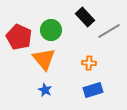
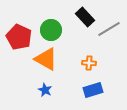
gray line: moved 2 px up
orange triangle: moved 2 px right; rotated 20 degrees counterclockwise
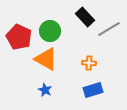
green circle: moved 1 px left, 1 px down
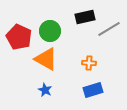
black rectangle: rotated 60 degrees counterclockwise
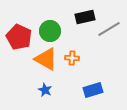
orange cross: moved 17 px left, 5 px up
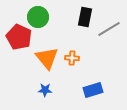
black rectangle: rotated 66 degrees counterclockwise
green circle: moved 12 px left, 14 px up
orange triangle: moved 1 px right, 1 px up; rotated 20 degrees clockwise
blue star: rotated 24 degrees counterclockwise
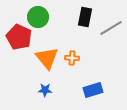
gray line: moved 2 px right, 1 px up
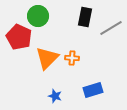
green circle: moved 1 px up
orange triangle: rotated 25 degrees clockwise
blue star: moved 10 px right, 6 px down; rotated 16 degrees clockwise
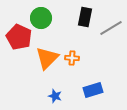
green circle: moved 3 px right, 2 px down
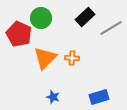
black rectangle: rotated 36 degrees clockwise
red pentagon: moved 3 px up
orange triangle: moved 2 px left
blue rectangle: moved 6 px right, 7 px down
blue star: moved 2 px left, 1 px down
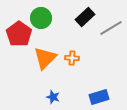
red pentagon: rotated 10 degrees clockwise
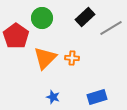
green circle: moved 1 px right
red pentagon: moved 3 px left, 2 px down
blue rectangle: moved 2 px left
